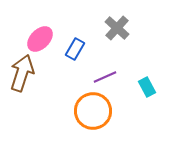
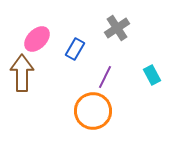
gray cross: rotated 15 degrees clockwise
pink ellipse: moved 3 px left
brown arrow: rotated 18 degrees counterclockwise
purple line: rotated 40 degrees counterclockwise
cyan rectangle: moved 5 px right, 12 px up
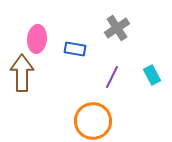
pink ellipse: rotated 40 degrees counterclockwise
blue rectangle: rotated 70 degrees clockwise
purple line: moved 7 px right
orange circle: moved 10 px down
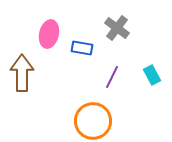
gray cross: rotated 20 degrees counterclockwise
pink ellipse: moved 12 px right, 5 px up; rotated 8 degrees clockwise
blue rectangle: moved 7 px right, 1 px up
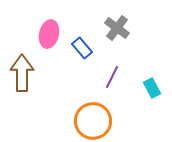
blue rectangle: rotated 40 degrees clockwise
cyan rectangle: moved 13 px down
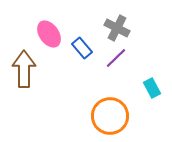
gray cross: rotated 10 degrees counterclockwise
pink ellipse: rotated 48 degrees counterclockwise
brown arrow: moved 2 px right, 4 px up
purple line: moved 4 px right, 19 px up; rotated 20 degrees clockwise
orange circle: moved 17 px right, 5 px up
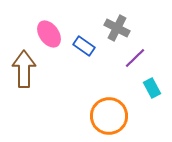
blue rectangle: moved 2 px right, 2 px up; rotated 15 degrees counterclockwise
purple line: moved 19 px right
orange circle: moved 1 px left
